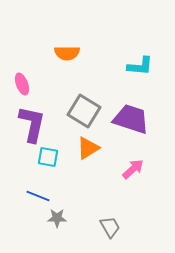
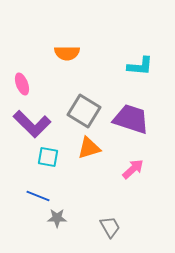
purple L-shape: rotated 123 degrees clockwise
orange triangle: moved 1 px right; rotated 15 degrees clockwise
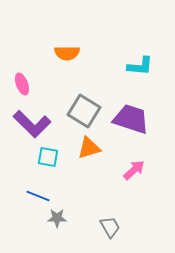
pink arrow: moved 1 px right, 1 px down
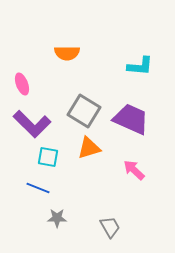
purple trapezoid: rotated 6 degrees clockwise
pink arrow: rotated 95 degrees counterclockwise
blue line: moved 8 px up
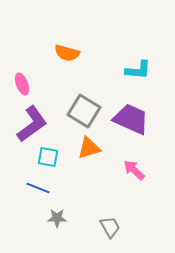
orange semicircle: rotated 15 degrees clockwise
cyan L-shape: moved 2 px left, 4 px down
purple L-shape: rotated 81 degrees counterclockwise
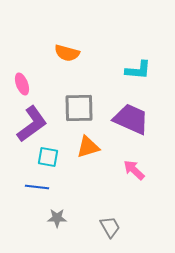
gray square: moved 5 px left, 3 px up; rotated 32 degrees counterclockwise
orange triangle: moved 1 px left, 1 px up
blue line: moved 1 px left, 1 px up; rotated 15 degrees counterclockwise
